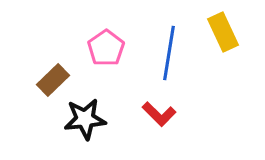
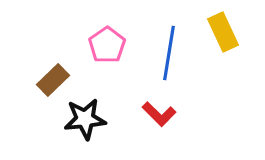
pink pentagon: moved 1 px right, 3 px up
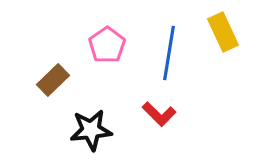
black star: moved 6 px right, 11 px down
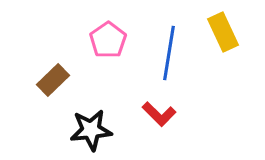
pink pentagon: moved 1 px right, 5 px up
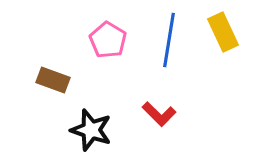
pink pentagon: rotated 6 degrees counterclockwise
blue line: moved 13 px up
brown rectangle: rotated 64 degrees clockwise
black star: rotated 24 degrees clockwise
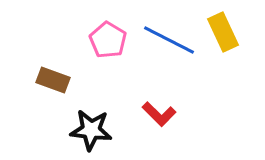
blue line: rotated 72 degrees counterclockwise
black star: rotated 12 degrees counterclockwise
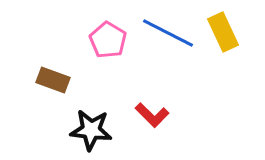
blue line: moved 1 px left, 7 px up
red L-shape: moved 7 px left, 1 px down
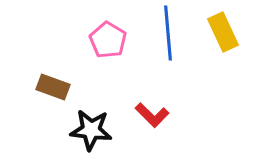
blue line: rotated 58 degrees clockwise
brown rectangle: moved 7 px down
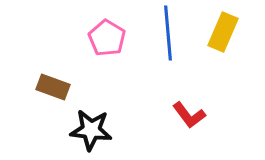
yellow rectangle: rotated 48 degrees clockwise
pink pentagon: moved 1 px left, 2 px up
red L-shape: moved 37 px right; rotated 8 degrees clockwise
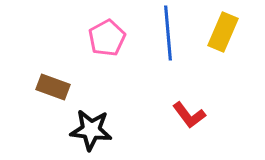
pink pentagon: rotated 12 degrees clockwise
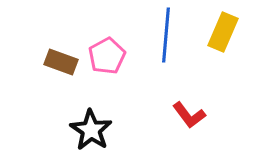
blue line: moved 2 px left, 2 px down; rotated 10 degrees clockwise
pink pentagon: moved 18 px down
brown rectangle: moved 8 px right, 25 px up
black star: rotated 27 degrees clockwise
